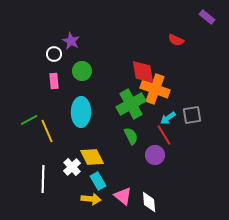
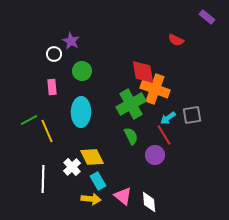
pink rectangle: moved 2 px left, 6 px down
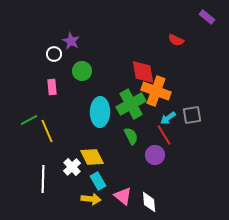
orange cross: moved 1 px right, 2 px down
cyan ellipse: moved 19 px right
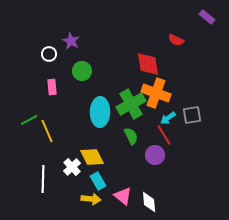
white circle: moved 5 px left
red diamond: moved 5 px right, 8 px up
orange cross: moved 2 px down
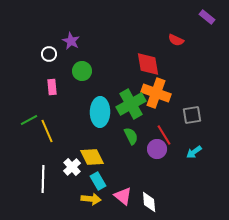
cyan arrow: moved 26 px right, 34 px down
purple circle: moved 2 px right, 6 px up
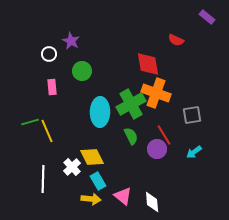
green line: moved 1 px right, 2 px down; rotated 12 degrees clockwise
white diamond: moved 3 px right
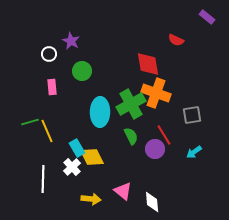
purple circle: moved 2 px left
cyan rectangle: moved 21 px left, 33 px up
pink triangle: moved 5 px up
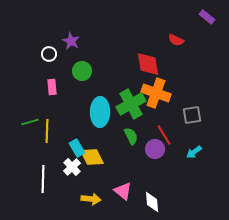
yellow line: rotated 25 degrees clockwise
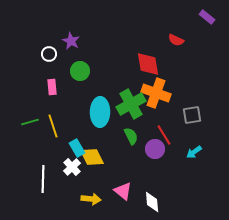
green circle: moved 2 px left
yellow line: moved 6 px right, 5 px up; rotated 20 degrees counterclockwise
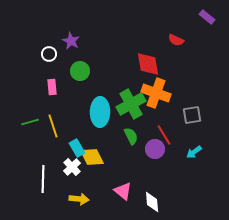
yellow arrow: moved 12 px left
